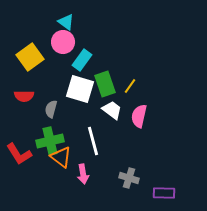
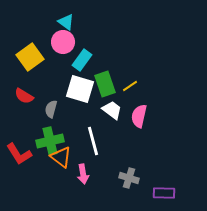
yellow line: rotated 21 degrees clockwise
red semicircle: rotated 30 degrees clockwise
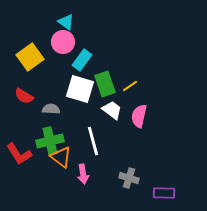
gray semicircle: rotated 78 degrees clockwise
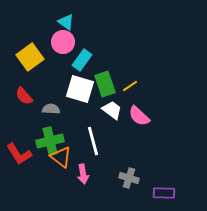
red semicircle: rotated 18 degrees clockwise
pink semicircle: rotated 60 degrees counterclockwise
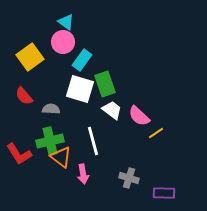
yellow line: moved 26 px right, 47 px down
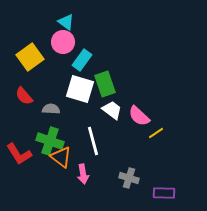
green cross: rotated 32 degrees clockwise
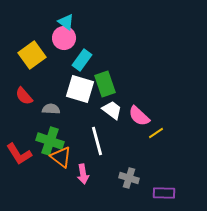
pink circle: moved 1 px right, 4 px up
yellow square: moved 2 px right, 2 px up
white line: moved 4 px right
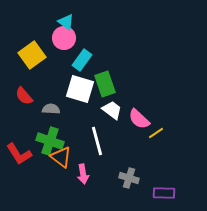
pink semicircle: moved 3 px down
